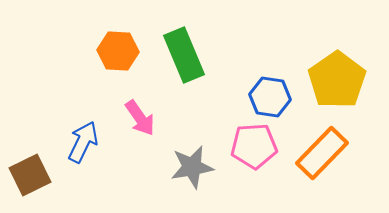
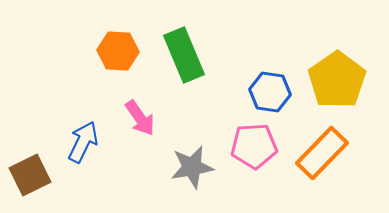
blue hexagon: moved 5 px up
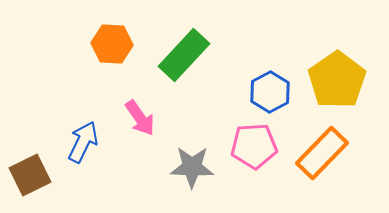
orange hexagon: moved 6 px left, 7 px up
green rectangle: rotated 66 degrees clockwise
blue hexagon: rotated 24 degrees clockwise
gray star: rotated 12 degrees clockwise
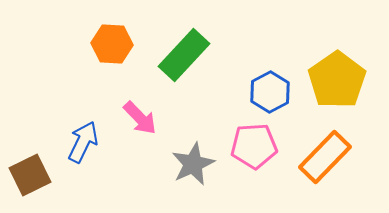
pink arrow: rotated 9 degrees counterclockwise
orange rectangle: moved 3 px right, 4 px down
gray star: moved 1 px right, 3 px up; rotated 27 degrees counterclockwise
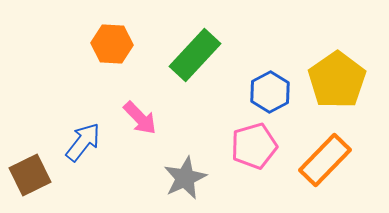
green rectangle: moved 11 px right
blue arrow: rotated 12 degrees clockwise
pink pentagon: rotated 12 degrees counterclockwise
orange rectangle: moved 3 px down
gray star: moved 8 px left, 14 px down
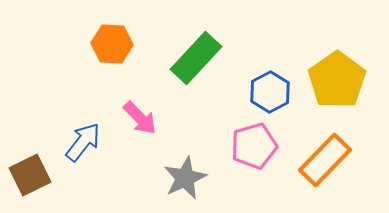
green rectangle: moved 1 px right, 3 px down
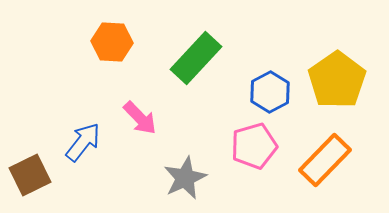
orange hexagon: moved 2 px up
